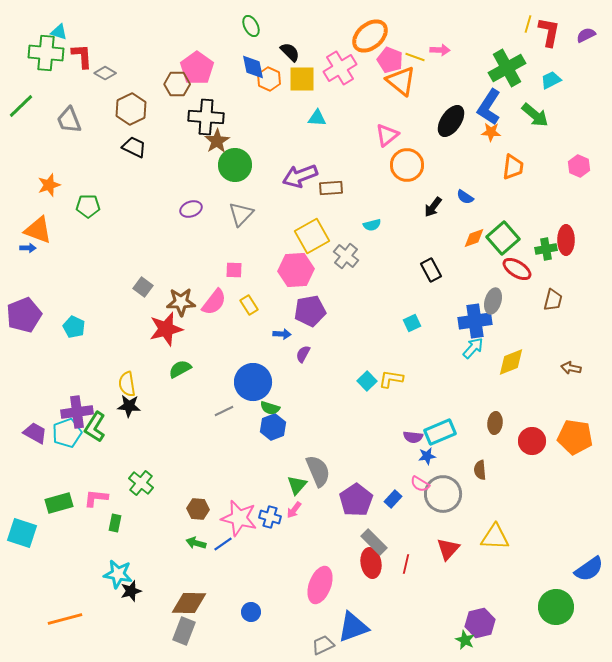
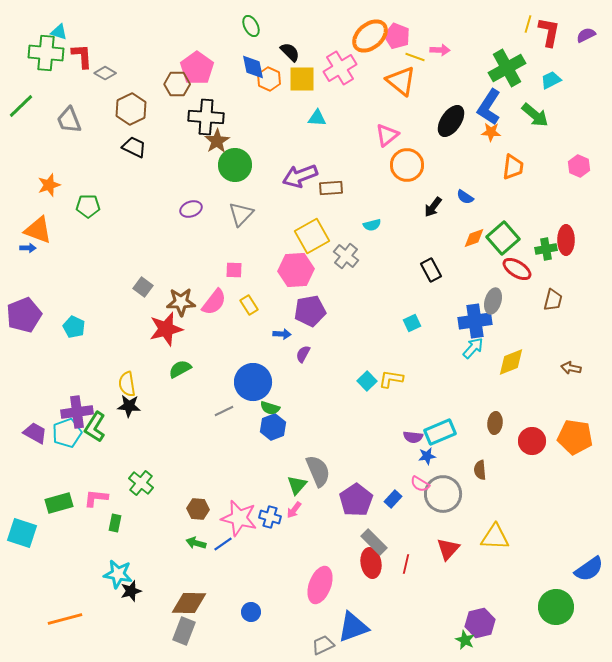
pink pentagon at (390, 60): moved 7 px right, 24 px up
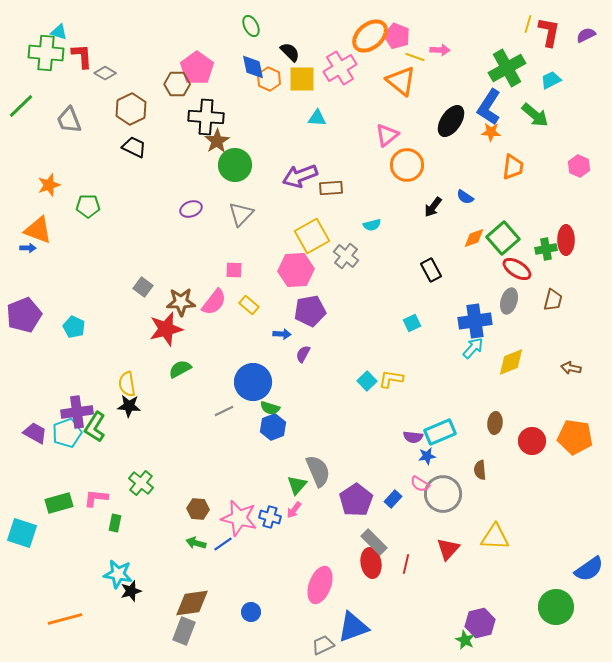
gray ellipse at (493, 301): moved 16 px right
yellow rectangle at (249, 305): rotated 18 degrees counterclockwise
brown diamond at (189, 603): moved 3 px right; rotated 9 degrees counterclockwise
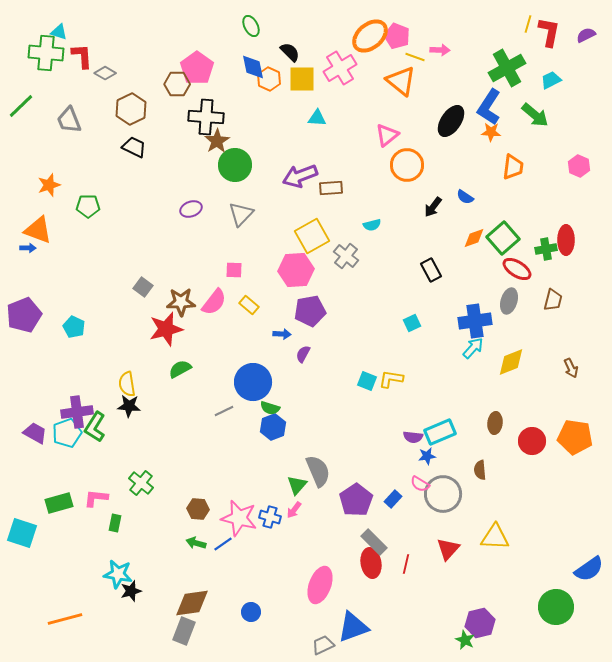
brown arrow at (571, 368): rotated 126 degrees counterclockwise
cyan square at (367, 381): rotated 24 degrees counterclockwise
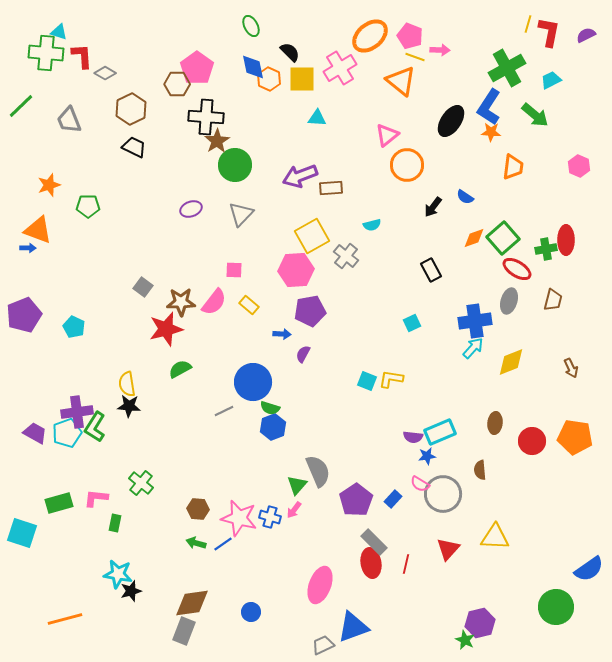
pink pentagon at (397, 36): moved 13 px right
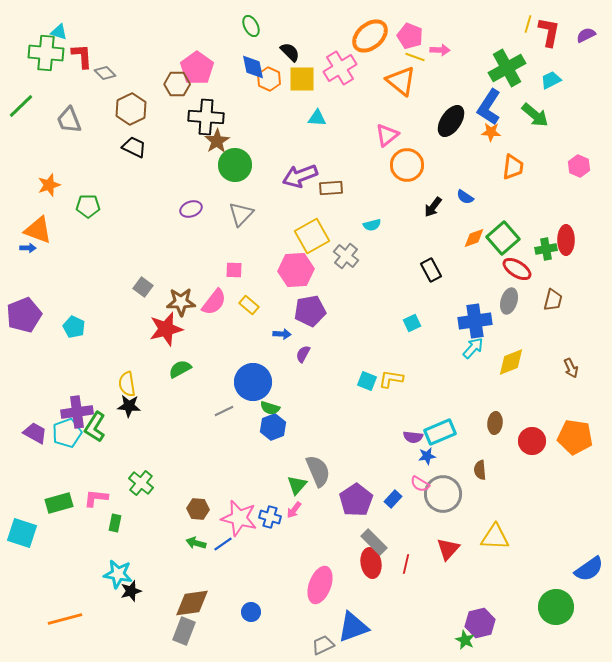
gray diamond at (105, 73): rotated 15 degrees clockwise
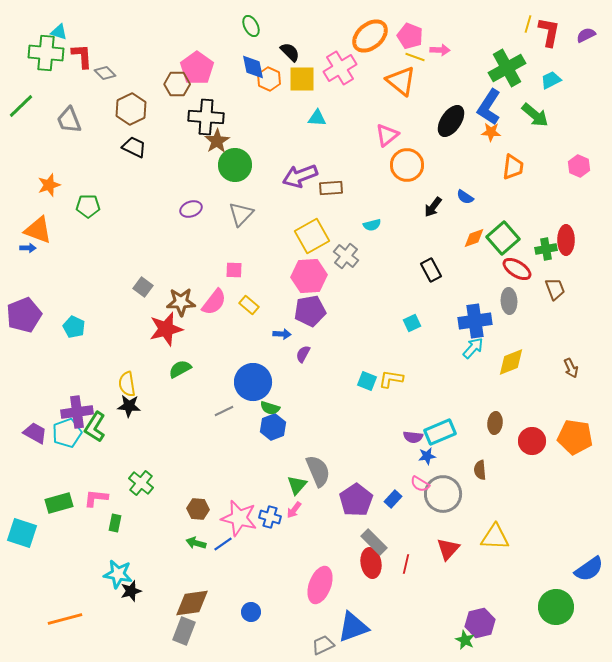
pink hexagon at (296, 270): moved 13 px right, 6 px down
brown trapezoid at (553, 300): moved 2 px right, 11 px up; rotated 35 degrees counterclockwise
gray ellipse at (509, 301): rotated 20 degrees counterclockwise
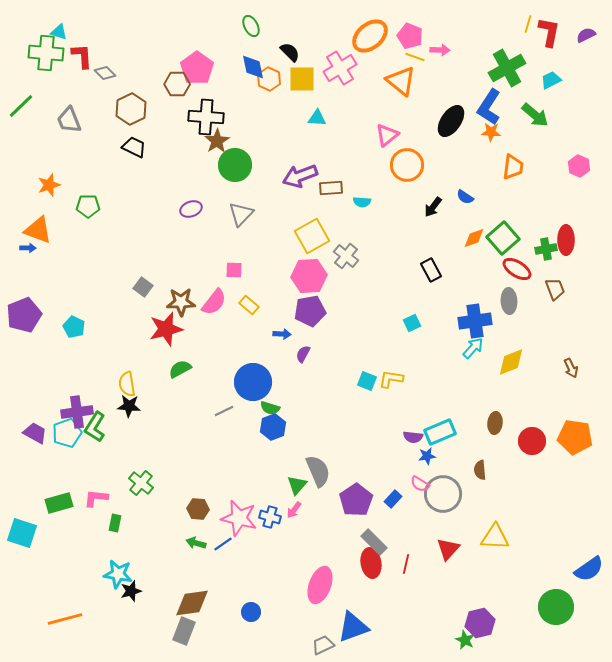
cyan semicircle at (372, 225): moved 10 px left, 23 px up; rotated 18 degrees clockwise
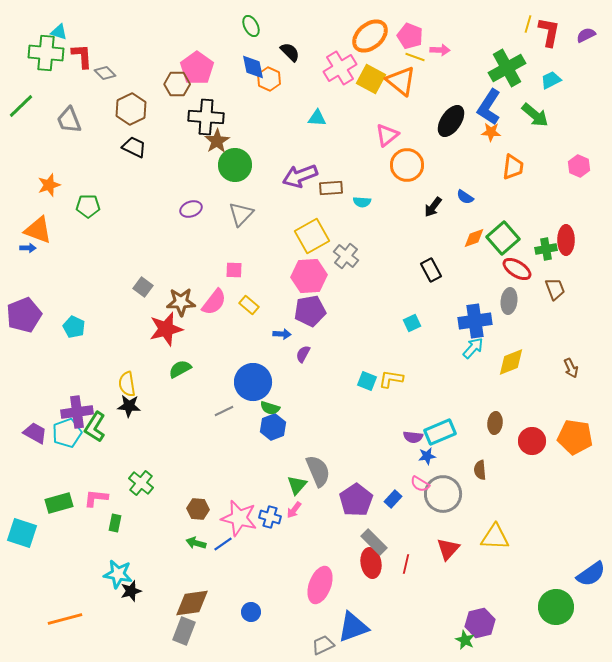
yellow square at (302, 79): moved 69 px right; rotated 28 degrees clockwise
gray ellipse at (509, 301): rotated 10 degrees clockwise
blue semicircle at (589, 569): moved 2 px right, 5 px down
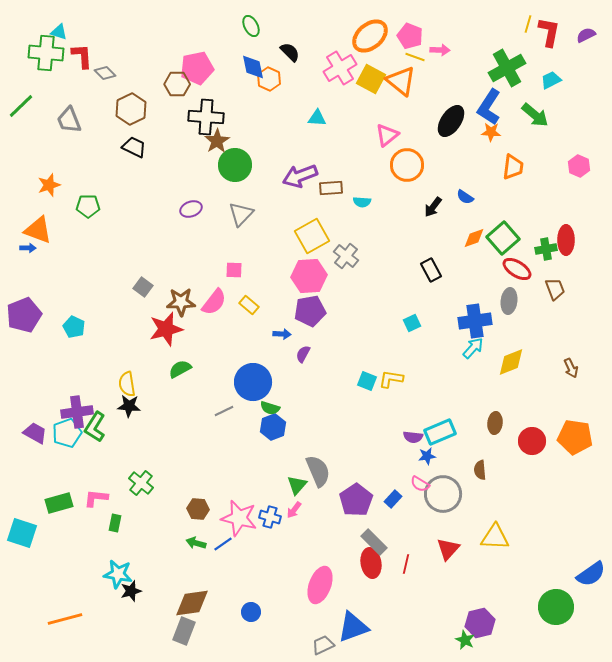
pink pentagon at (197, 68): rotated 24 degrees clockwise
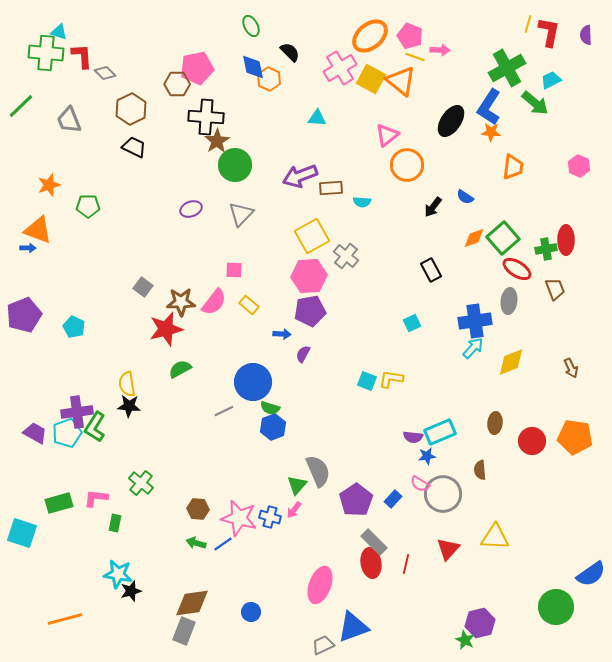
purple semicircle at (586, 35): rotated 66 degrees counterclockwise
green arrow at (535, 115): moved 12 px up
